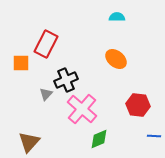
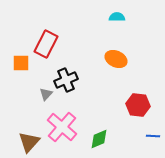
orange ellipse: rotated 15 degrees counterclockwise
pink cross: moved 20 px left, 18 px down
blue line: moved 1 px left
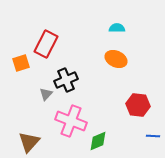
cyan semicircle: moved 11 px down
orange square: rotated 18 degrees counterclockwise
pink cross: moved 9 px right, 6 px up; rotated 20 degrees counterclockwise
green diamond: moved 1 px left, 2 px down
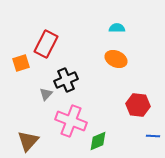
brown triangle: moved 1 px left, 1 px up
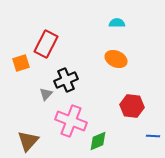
cyan semicircle: moved 5 px up
red hexagon: moved 6 px left, 1 px down
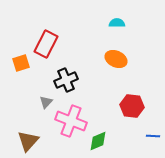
gray triangle: moved 8 px down
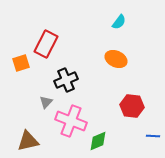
cyan semicircle: moved 2 px right, 1 px up; rotated 126 degrees clockwise
brown triangle: rotated 35 degrees clockwise
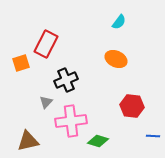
pink cross: rotated 28 degrees counterclockwise
green diamond: rotated 40 degrees clockwise
